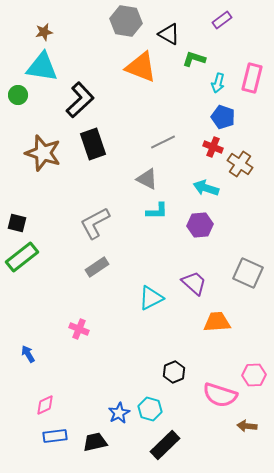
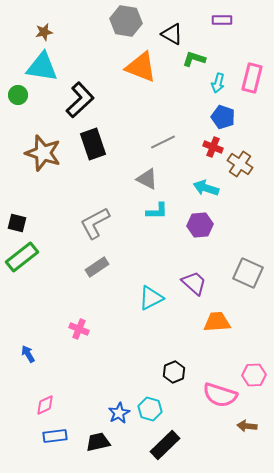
purple rectangle at (222, 20): rotated 36 degrees clockwise
black triangle at (169, 34): moved 3 px right
black trapezoid at (95, 442): moved 3 px right
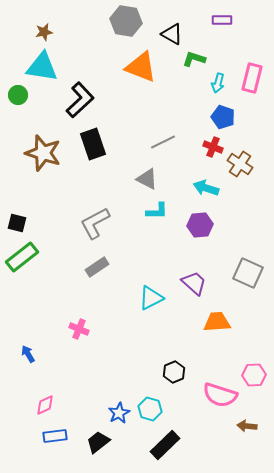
black trapezoid at (98, 442): rotated 25 degrees counterclockwise
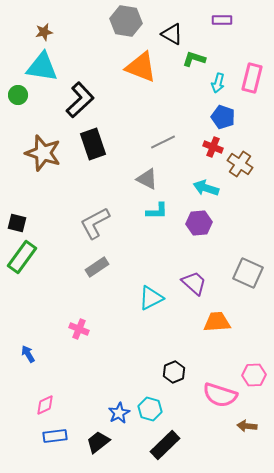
purple hexagon at (200, 225): moved 1 px left, 2 px up
green rectangle at (22, 257): rotated 16 degrees counterclockwise
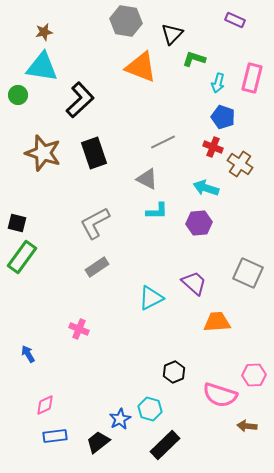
purple rectangle at (222, 20): moved 13 px right; rotated 24 degrees clockwise
black triangle at (172, 34): rotated 45 degrees clockwise
black rectangle at (93, 144): moved 1 px right, 9 px down
blue star at (119, 413): moved 1 px right, 6 px down
